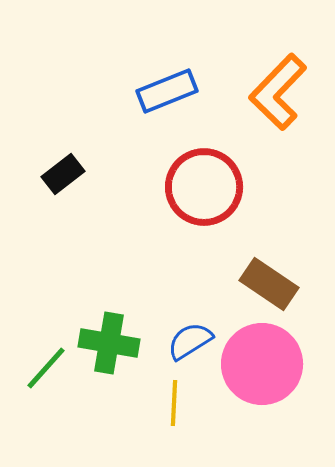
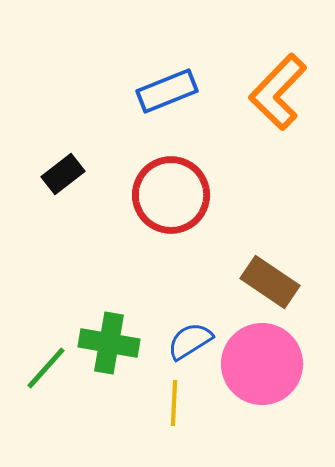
red circle: moved 33 px left, 8 px down
brown rectangle: moved 1 px right, 2 px up
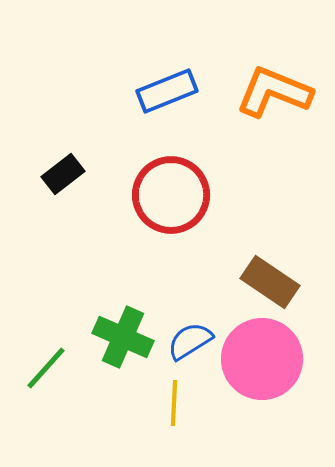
orange L-shape: moved 4 px left; rotated 68 degrees clockwise
green cross: moved 14 px right, 6 px up; rotated 14 degrees clockwise
pink circle: moved 5 px up
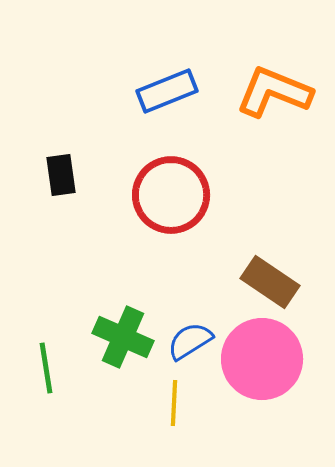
black rectangle: moved 2 px left, 1 px down; rotated 60 degrees counterclockwise
green line: rotated 51 degrees counterclockwise
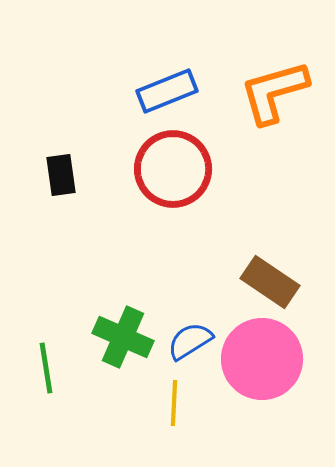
orange L-shape: rotated 38 degrees counterclockwise
red circle: moved 2 px right, 26 px up
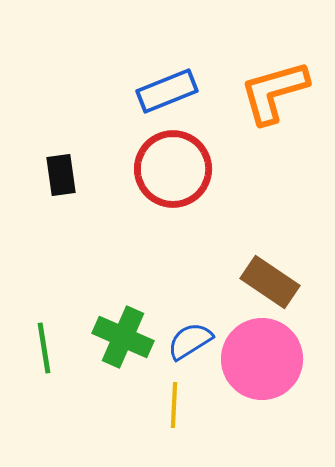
green line: moved 2 px left, 20 px up
yellow line: moved 2 px down
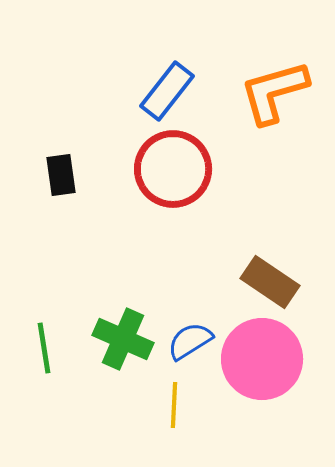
blue rectangle: rotated 30 degrees counterclockwise
green cross: moved 2 px down
